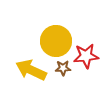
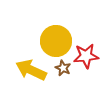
brown star: rotated 28 degrees clockwise
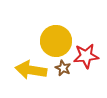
yellow arrow: rotated 16 degrees counterclockwise
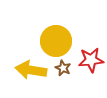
red star: moved 5 px right, 4 px down
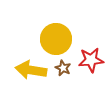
yellow circle: moved 2 px up
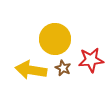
yellow circle: moved 1 px left
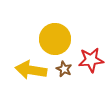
brown star: moved 1 px right, 1 px down
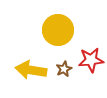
yellow circle: moved 3 px right, 9 px up
brown star: rotated 21 degrees clockwise
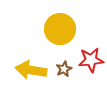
yellow circle: moved 2 px right, 1 px up
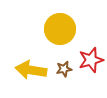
red star: rotated 10 degrees counterclockwise
brown star: rotated 14 degrees clockwise
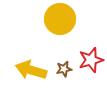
yellow circle: moved 10 px up
yellow arrow: rotated 8 degrees clockwise
